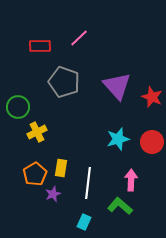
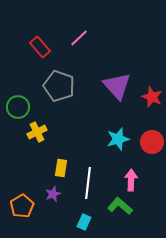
red rectangle: moved 1 px down; rotated 50 degrees clockwise
gray pentagon: moved 5 px left, 4 px down
orange pentagon: moved 13 px left, 32 px down
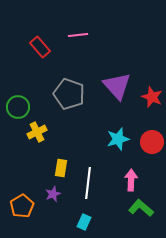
pink line: moved 1 px left, 3 px up; rotated 36 degrees clockwise
gray pentagon: moved 10 px right, 8 px down
green L-shape: moved 21 px right, 2 px down
